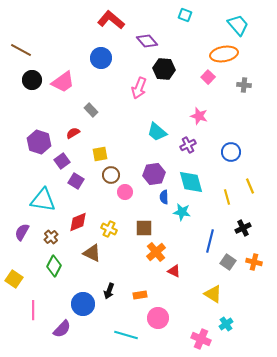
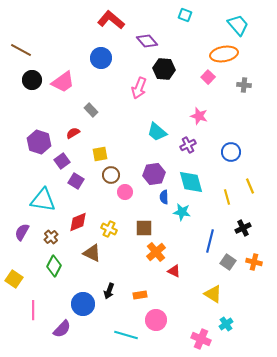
pink circle at (158, 318): moved 2 px left, 2 px down
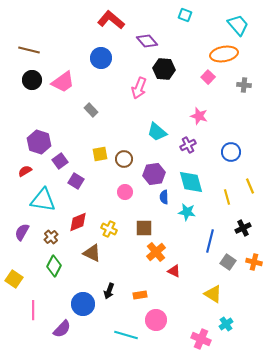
brown line at (21, 50): moved 8 px right; rotated 15 degrees counterclockwise
red semicircle at (73, 133): moved 48 px left, 38 px down
purple square at (62, 161): moved 2 px left
brown circle at (111, 175): moved 13 px right, 16 px up
cyan star at (182, 212): moved 5 px right
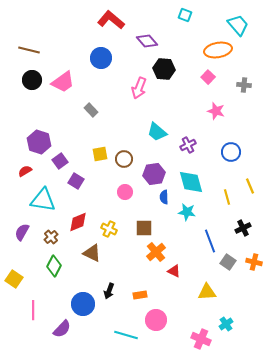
orange ellipse at (224, 54): moved 6 px left, 4 px up
pink star at (199, 116): moved 17 px right, 5 px up
blue line at (210, 241): rotated 35 degrees counterclockwise
yellow triangle at (213, 294): moved 6 px left, 2 px up; rotated 36 degrees counterclockwise
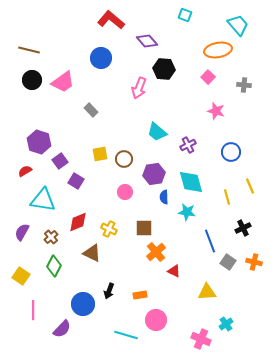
yellow square at (14, 279): moved 7 px right, 3 px up
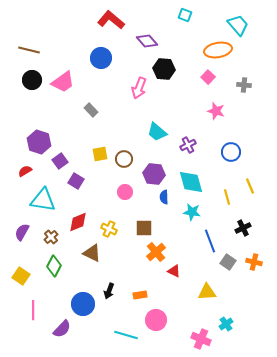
purple hexagon at (154, 174): rotated 15 degrees clockwise
cyan star at (187, 212): moved 5 px right
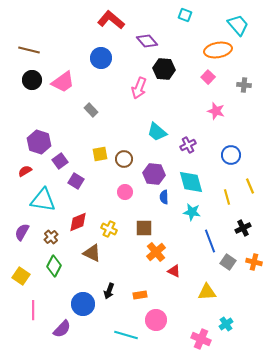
blue circle at (231, 152): moved 3 px down
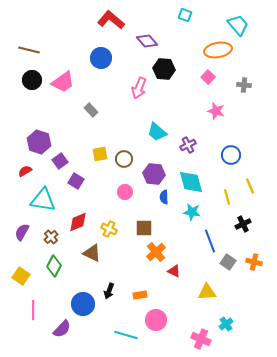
black cross at (243, 228): moved 4 px up
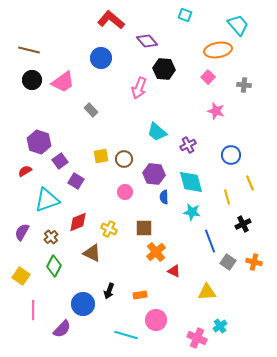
yellow square at (100, 154): moved 1 px right, 2 px down
yellow line at (250, 186): moved 3 px up
cyan triangle at (43, 200): moved 4 px right; rotated 28 degrees counterclockwise
cyan cross at (226, 324): moved 6 px left, 2 px down
pink cross at (201, 339): moved 4 px left, 1 px up
